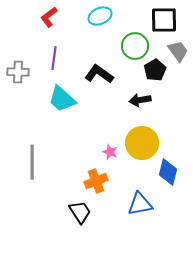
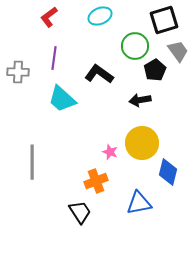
black square: rotated 16 degrees counterclockwise
blue triangle: moved 1 px left, 1 px up
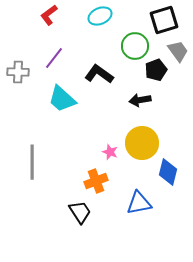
red L-shape: moved 2 px up
purple line: rotated 30 degrees clockwise
black pentagon: moved 1 px right; rotated 10 degrees clockwise
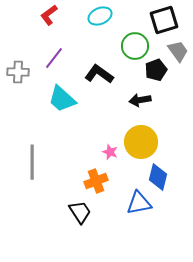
yellow circle: moved 1 px left, 1 px up
blue diamond: moved 10 px left, 5 px down
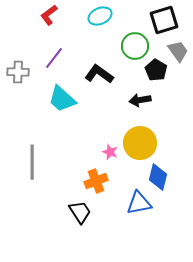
black pentagon: rotated 20 degrees counterclockwise
yellow circle: moved 1 px left, 1 px down
